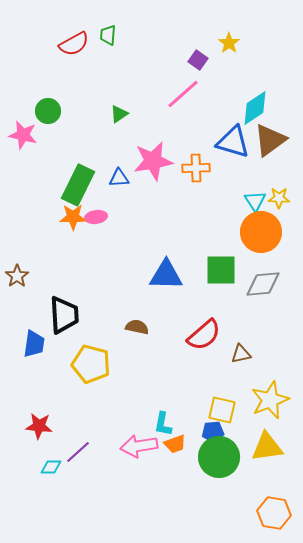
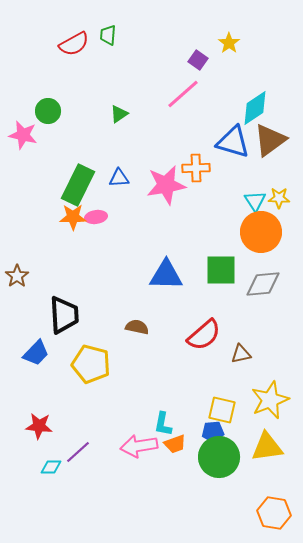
pink star at (153, 161): moved 13 px right, 24 px down
blue trapezoid at (34, 344): moved 2 px right, 9 px down; rotated 36 degrees clockwise
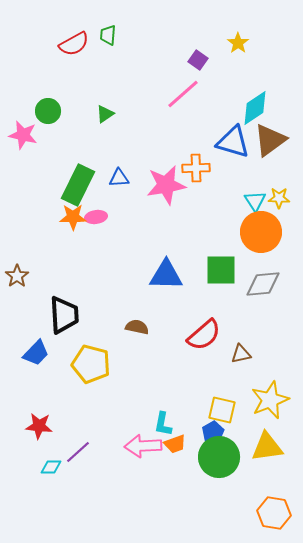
yellow star at (229, 43): moved 9 px right
green triangle at (119, 114): moved 14 px left
blue pentagon at (213, 432): rotated 25 degrees counterclockwise
pink arrow at (139, 446): moved 4 px right; rotated 6 degrees clockwise
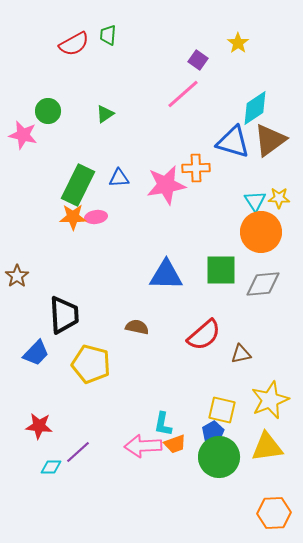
orange hexagon at (274, 513): rotated 12 degrees counterclockwise
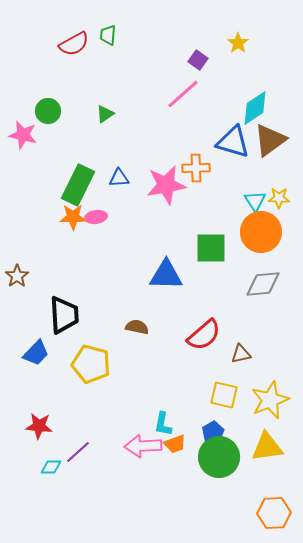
green square at (221, 270): moved 10 px left, 22 px up
yellow square at (222, 410): moved 2 px right, 15 px up
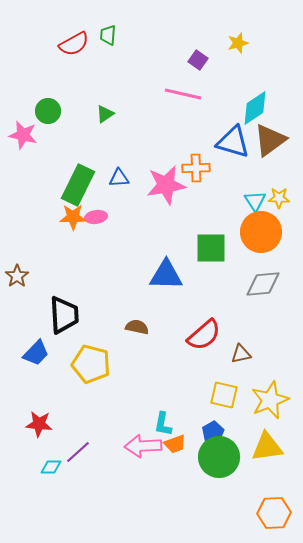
yellow star at (238, 43): rotated 20 degrees clockwise
pink line at (183, 94): rotated 54 degrees clockwise
red star at (39, 426): moved 2 px up
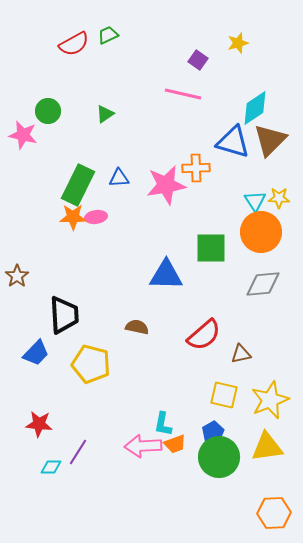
green trapezoid at (108, 35): rotated 60 degrees clockwise
brown triangle at (270, 140): rotated 9 degrees counterclockwise
purple line at (78, 452): rotated 16 degrees counterclockwise
